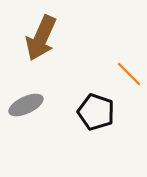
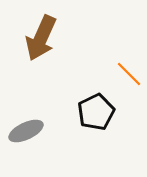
gray ellipse: moved 26 px down
black pentagon: rotated 27 degrees clockwise
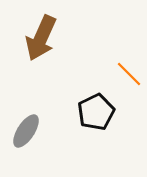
gray ellipse: rotated 32 degrees counterclockwise
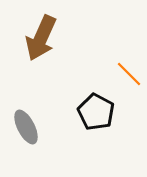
black pentagon: rotated 18 degrees counterclockwise
gray ellipse: moved 4 px up; rotated 60 degrees counterclockwise
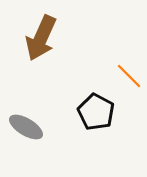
orange line: moved 2 px down
gray ellipse: rotated 32 degrees counterclockwise
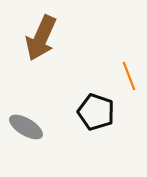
orange line: rotated 24 degrees clockwise
black pentagon: rotated 9 degrees counterclockwise
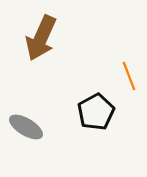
black pentagon: rotated 24 degrees clockwise
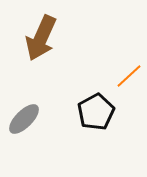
orange line: rotated 68 degrees clockwise
gray ellipse: moved 2 px left, 8 px up; rotated 76 degrees counterclockwise
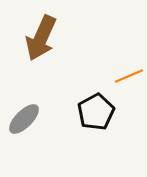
orange line: rotated 20 degrees clockwise
